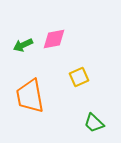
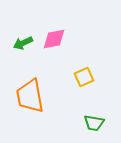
green arrow: moved 2 px up
yellow square: moved 5 px right
green trapezoid: rotated 35 degrees counterclockwise
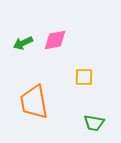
pink diamond: moved 1 px right, 1 px down
yellow square: rotated 24 degrees clockwise
orange trapezoid: moved 4 px right, 6 px down
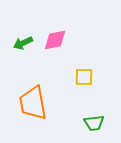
orange trapezoid: moved 1 px left, 1 px down
green trapezoid: rotated 15 degrees counterclockwise
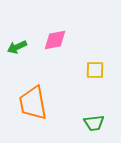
green arrow: moved 6 px left, 4 px down
yellow square: moved 11 px right, 7 px up
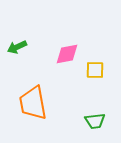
pink diamond: moved 12 px right, 14 px down
green trapezoid: moved 1 px right, 2 px up
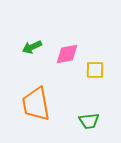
green arrow: moved 15 px right
orange trapezoid: moved 3 px right, 1 px down
green trapezoid: moved 6 px left
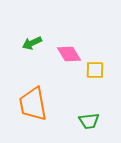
green arrow: moved 4 px up
pink diamond: moved 2 px right; rotated 70 degrees clockwise
orange trapezoid: moved 3 px left
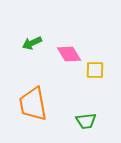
green trapezoid: moved 3 px left
